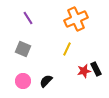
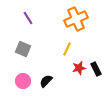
red star: moved 5 px left, 3 px up
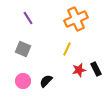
red star: moved 2 px down
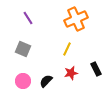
red star: moved 8 px left, 3 px down
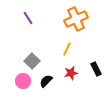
gray square: moved 9 px right, 12 px down; rotated 21 degrees clockwise
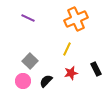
purple line: rotated 32 degrees counterclockwise
gray square: moved 2 px left
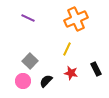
red star: rotated 24 degrees clockwise
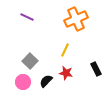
purple line: moved 1 px left, 1 px up
yellow line: moved 2 px left, 1 px down
red star: moved 5 px left
pink circle: moved 1 px down
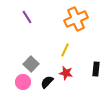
purple line: rotated 32 degrees clockwise
gray square: moved 1 px right, 3 px down
black rectangle: rotated 32 degrees clockwise
black semicircle: moved 1 px right, 1 px down
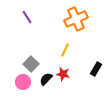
black rectangle: rotated 24 degrees clockwise
red star: moved 3 px left, 1 px down
black semicircle: moved 1 px left, 3 px up
